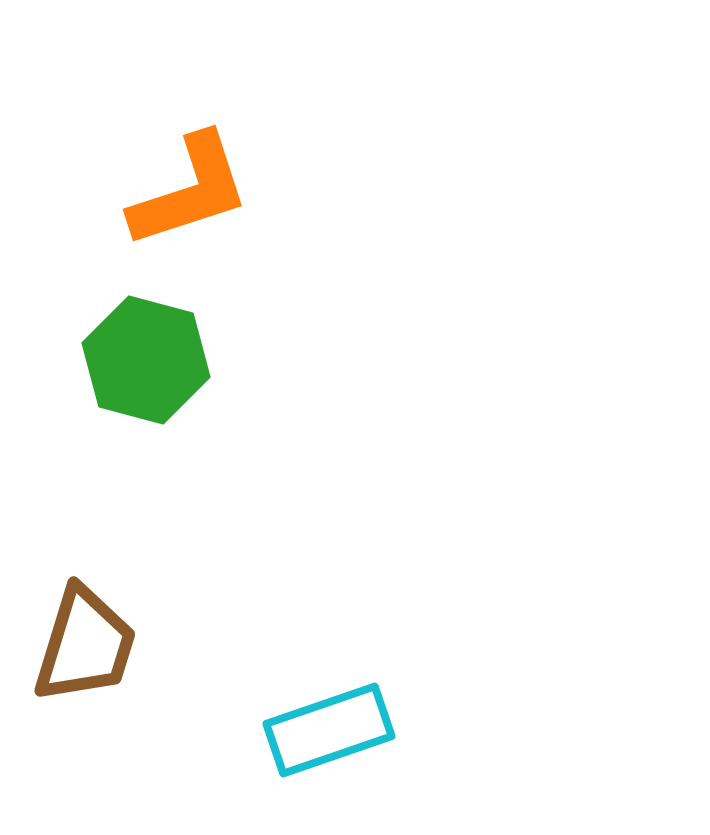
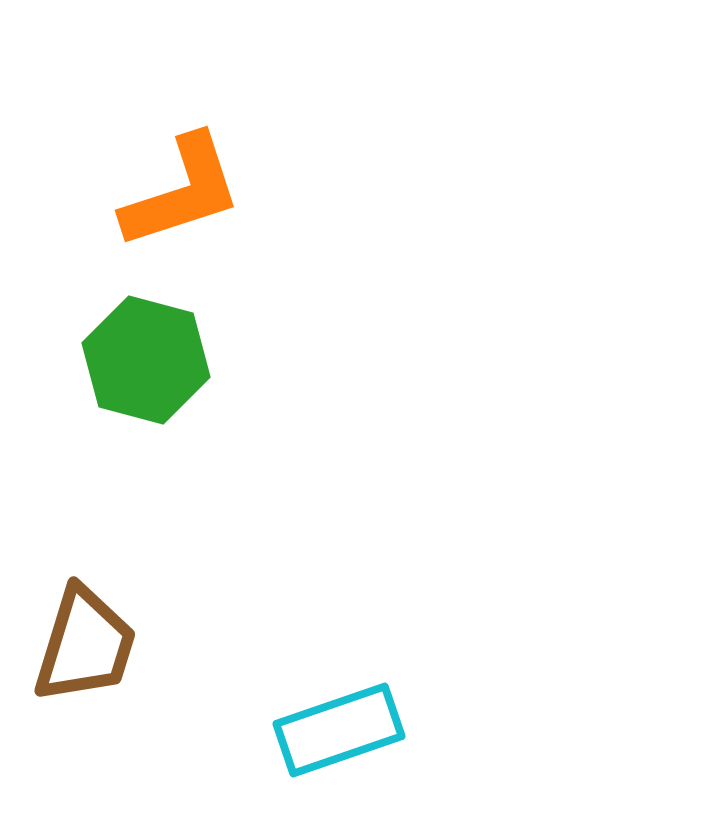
orange L-shape: moved 8 px left, 1 px down
cyan rectangle: moved 10 px right
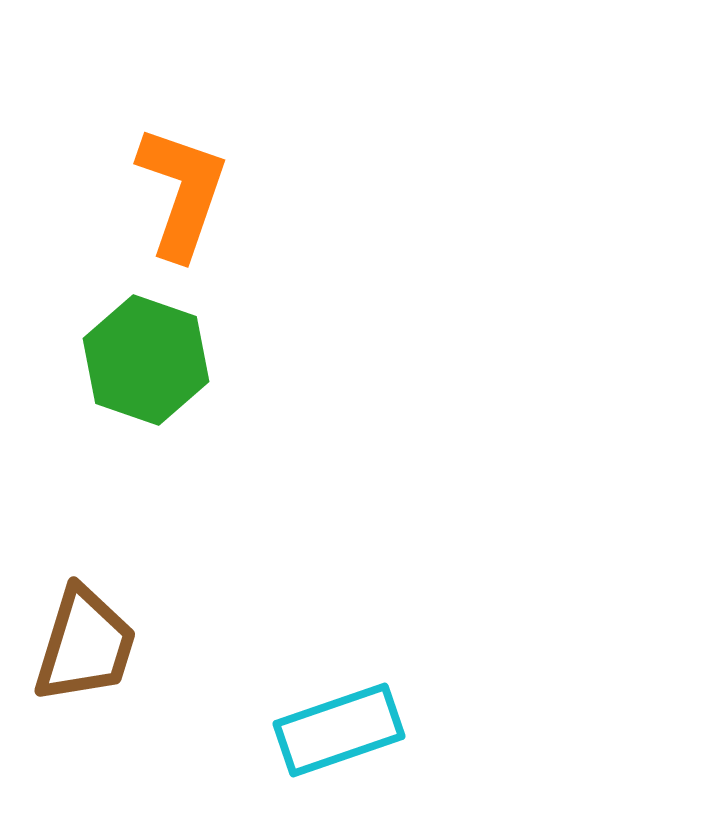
orange L-shape: rotated 53 degrees counterclockwise
green hexagon: rotated 4 degrees clockwise
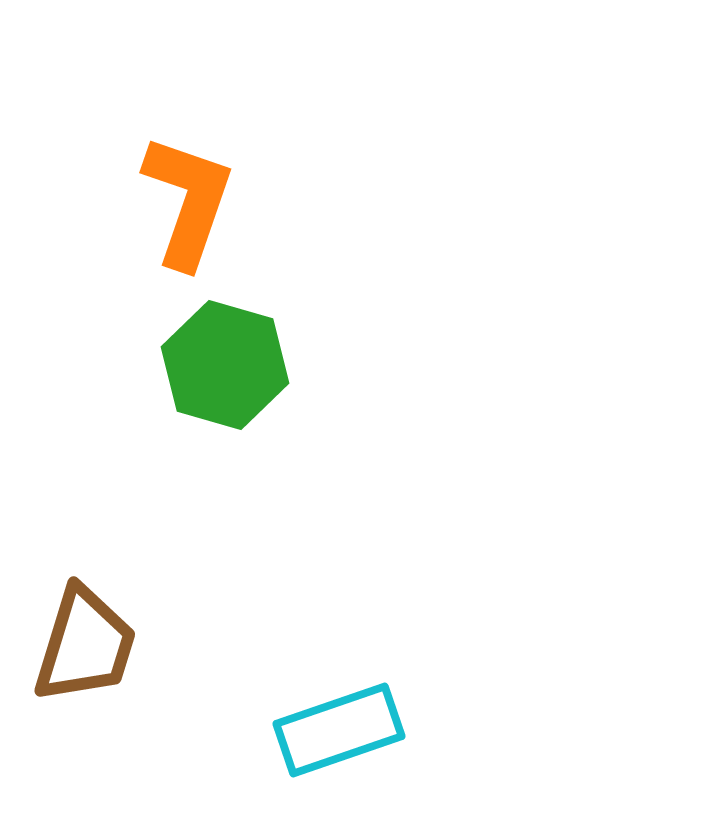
orange L-shape: moved 6 px right, 9 px down
green hexagon: moved 79 px right, 5 px down; rotated 3 degrees counterclockwise
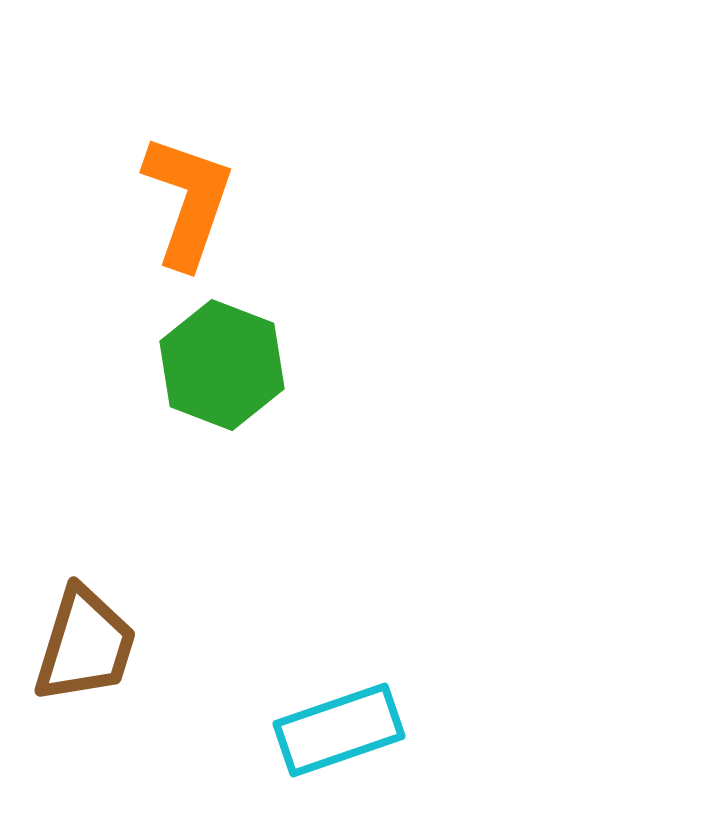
green hexagon: moved 3 px left; rotated 5 degrees clockwise
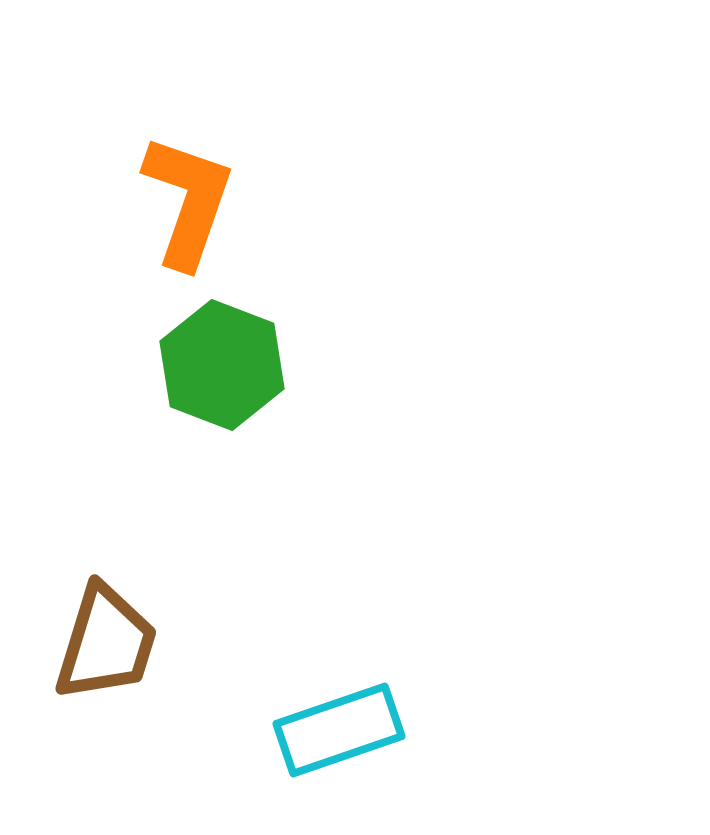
brown trapezoid: moved 21 px right, 2 px up
